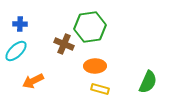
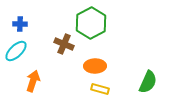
green hexagon: moved 1 px right, 4 px up; rotated 20 degrees counterclockwise
orange arrow: rotated 135 degrees clockwise
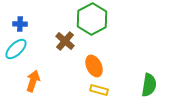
green hexagon: moved 1 px right, 4 px up
brown cross: moved 1 px right, 3 px up; rotated 18 degrees clockwise
cyan ellipse: moved 2 px up
orange ellipse: moved 1 px left; rotated 65 degrees clockwise
green semicircle: moved 1 px right, 3 px down; rotated 15 degrees counterclockwise
yellow rectangle: moved 1 px left, 1 px down
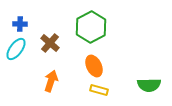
green hexagon: moved 1 px left, 8 px down
brown cross: moved 15 px left, 2 px down
cyan ellipse: rotated 10 degrees counterclockwise
orange arrow: moved 18 px right
green semicircle: rotated 80 degrees clockwise
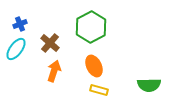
blue cross: rotated 24 degrees counterclockwise
orange arrow: moved 3 px right, 10 px up
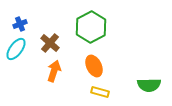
yellow rectangle: moved 1 px right, 2 px down
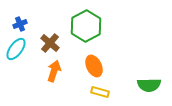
green hexagon: moved 5 px left, 1 px up
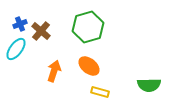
green hexagon: moved 2 px right, 1 px down; rotated 12 degrees clockwise
brown cross: moved 9 px left, 12 px up
orange ellipse: moved 5 px left; rotated 25 degrees counterclockwise
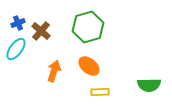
blue cross: moved 2 px left, 1 px up
yellow rectangle: rotated 18 degrees counterclockwise
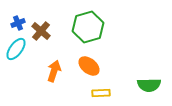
yellow rectangle: moved 1 px right, 1 px down
